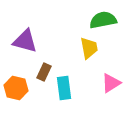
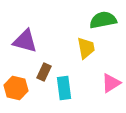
yellow trapezoid: moved 3 px left
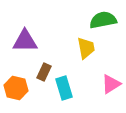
purple triangle: rotated 16 degrees counterclockwise
pink triangle: moved 1 px down
cyan rectangle: rotated 10 degrees counterclockwise
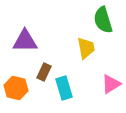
green semicircle: rotated 96 degrees counterclockwise
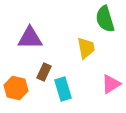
green semicircle: moved 2 px right, 1 px up
purple triangle: moved 5 px right, 3 px up
cyan rectangle: moved 1 px left, 1 px down
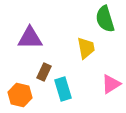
orange hexagon: moved 4 px right, 7 px down
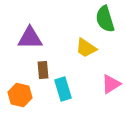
yellow trapezoid: rotated 135 degrees clockwise
brown rectangle: moved 1 px left, 2 px up; rotated 30 degrees counterclockwise
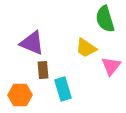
purple triangle: moved 2 px right, 5 px down; rotated 24 degrees clockwise
pink triangle: moved 18 px up; rotated 20 degrees counterclockwise
orange hexagon: rotated 15 degrees counterclockwise
